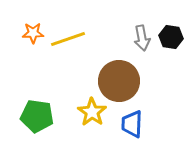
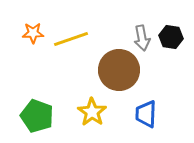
yellow line: moved 3 px right
brown circle: moved 11 px up
green pentagon: rotated 12 degrees clockwise
blue trapezoid: moved 14 px right, 10 px up
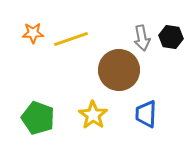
yellow star: moved 1 px right, 3 px down
green pentagon: moved 1 px right, 2 px down
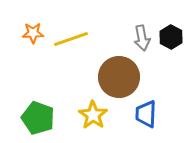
black hexagon: rotated 20 degrees clockwise
brown circle: moved 7 px down
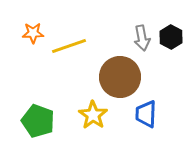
yellow line: moved 2 px left, 7 px down
brown circle: moved 1 px right
green pentagon: moved 3 px down
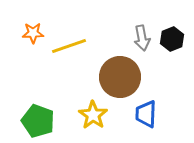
black hexagon: moved 1 px right, 2 px down; rotated 10 degrees clockwise
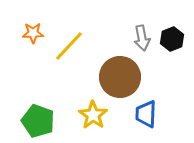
yellow line: rotated 28 degrees counterclockwise
